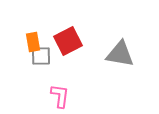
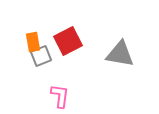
gray square: rotated 20 degrees counterclockwise
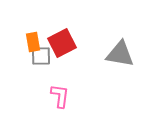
red square: moved 6 px left, 2 px down
gray square: rotated 20 degrees clockwise
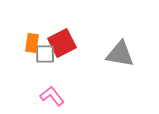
orange rectangle: moved 1 px left, 1 px down; rotated 18 degrees clockwise
gray square: moved 4 px right, 2 px up
pink L-shape: moved 8 px left; rotated 45 degrees counterclockwise
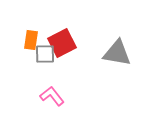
orange rectangle: moved 1 px left, 3 px up
gray triangle: moved 3 px left, 1 px up
